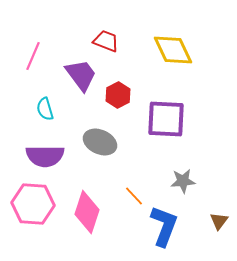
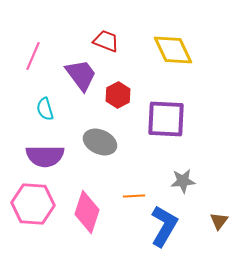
orange line: rotated 50 degrees counterclockwise
blue L-shape: rotated 9 degrees clockwise
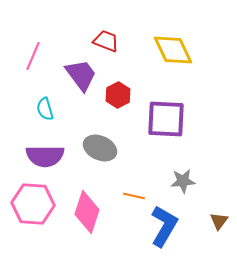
gray ellipse: moved 6 px down
orange line: rotated 15 degrees clockwise
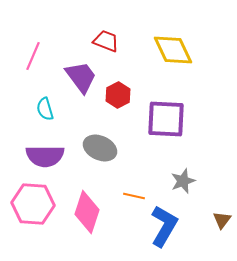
purple trapezoid: moved 2 px down
gray star: rotated 15 degrees counterclockwise
brown triangle: moved 3 px right, 1 px up
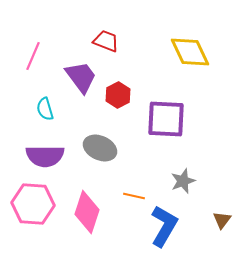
yellow diamond: moved 17 px right, 2 px down
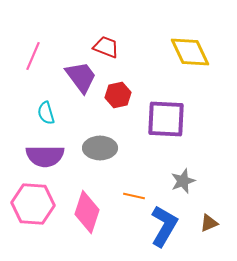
red trapezoid: moved 6 px down
red hexagon: rotated 15 degrees clockwise
cyan semicircle: moved 1 px right, 4 px down
gray ellipse: rotated 24 degrees counterclockwise
brown triangle: moved 13 px left, 3 px down; rotated 30 degrees clockwise
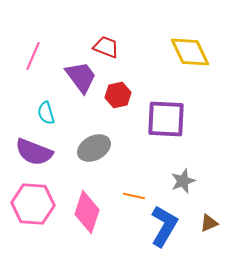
gray ellipse: moved 6 px left; rotated 28 degrees counterclockwise
purple semicircle: moved 11 px left, 4 px up; rotated 21 degrees clockwise
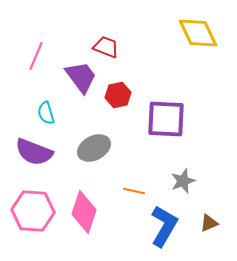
yellow diamond: moved 8 px right, 19 px up
pink line: moved 3 px right
orange line: moved 5 px up
pink hexagon: moved 7 px down
pink diamond: moved 3 px left
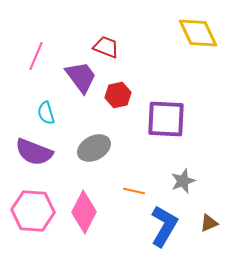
pink diamond: rotated 9 degrees clockwise
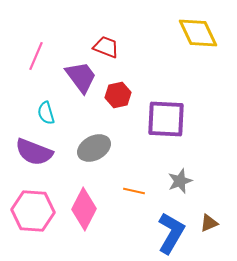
gray star: moved 3 px left
pink diamond: moved 3 px up
blue L-shape: moved 7 px right, 7 px down
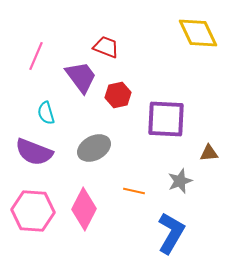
brown triangle: moved 70 px up; rotated 18 degrees clockwise
